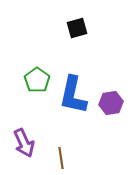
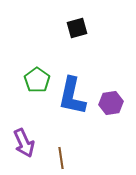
blue L-shape: moved 1 px left, 1 px down
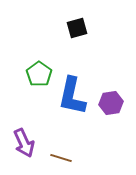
green pentagon: moved 2 px right, 6 px up
brown line: rotated 65 degrees counterclockwise
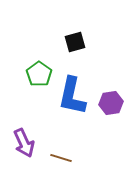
black square: moved 2 px left, 14 px down
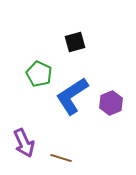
green pentagon: rotated 10 degrees counterclockwise
blue L-shape: rotated 45 degrees clockwise
purple hexagon: rotated 15 degrees counterclockwise
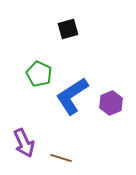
black square: moved 7 px left, 13 px up
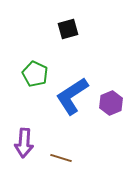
green pentagon: moved 4 px left
purple arrow: rotated 28 degrees clockwise
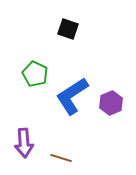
black square: rotated 35 degrees clockwise
purple arrow: rotated 8 degrees counterclockwise
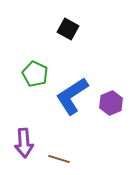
black square: rotated 10 degrees clockwise
brown line: moved 2 px left, 1 px down
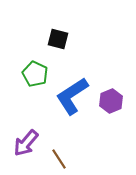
black square: moved 10 px left, 10 px down; rotated 15 degrees counterclockwise
purple hexagon: moved 2 px up
purple arrow: moved 2 px right; rotated 44 degrees clockwise
brown line: rotated 40 degrees clockwise
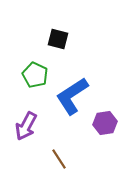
green pentagon: moved 1 px down
purple hexagon: moved 6 px left, 22 px down; rotated 15 degrees clockwise
purple arrow: moved 17 px up; rotated 12 degrees counterclockwise
